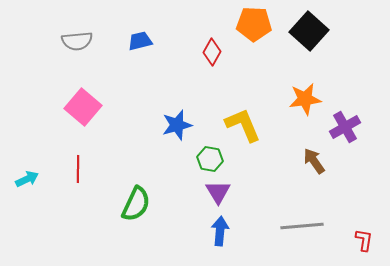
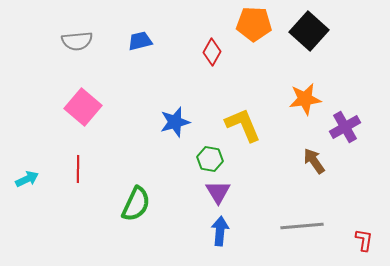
blue star: moved 2 px left, 3 px up
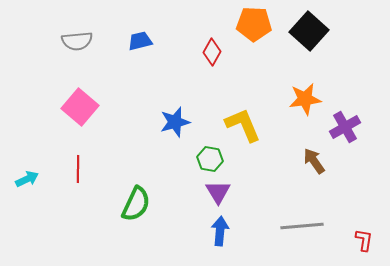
pink square: moved 3 px left
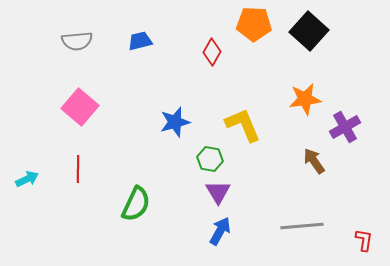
blue arrow: rotated 24 degrees clockwise
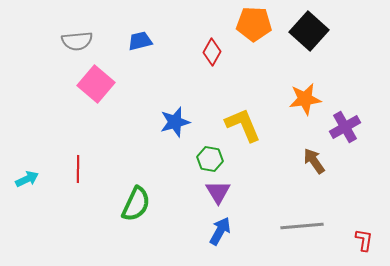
pink square: moved 16 px right, 23 px up
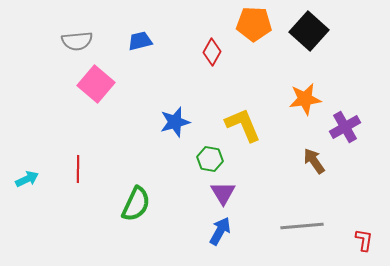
purple triangle: moved 5 px right, 1 px down
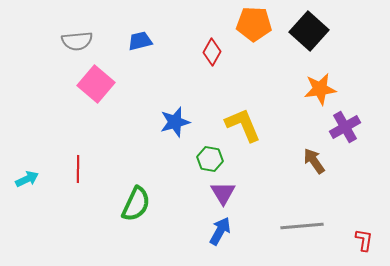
orange star: moved 15 px right, 10 px up
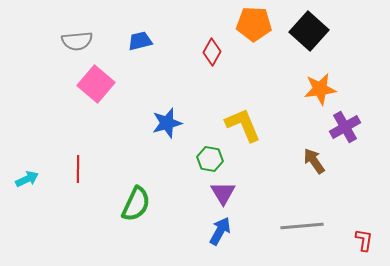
blue star: moved 8 px left, 1 px down
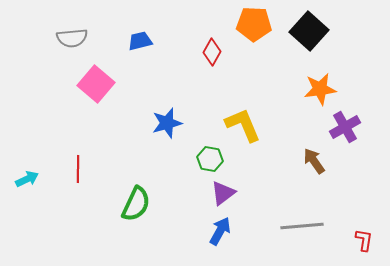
gray semicircle: moved 5 px left, 3 px up
purple triangle: rotated 24 degrees clockwise
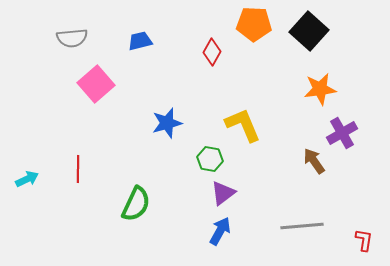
pink square: rotated 9 degrees clockwise
purple cross: moved 3 px left, 6 px down
